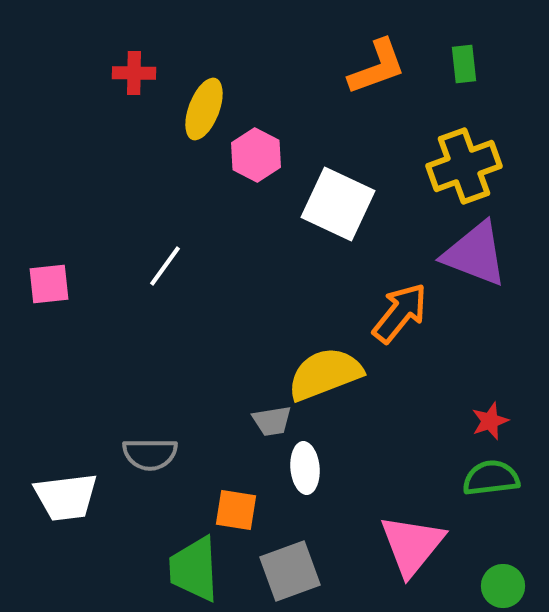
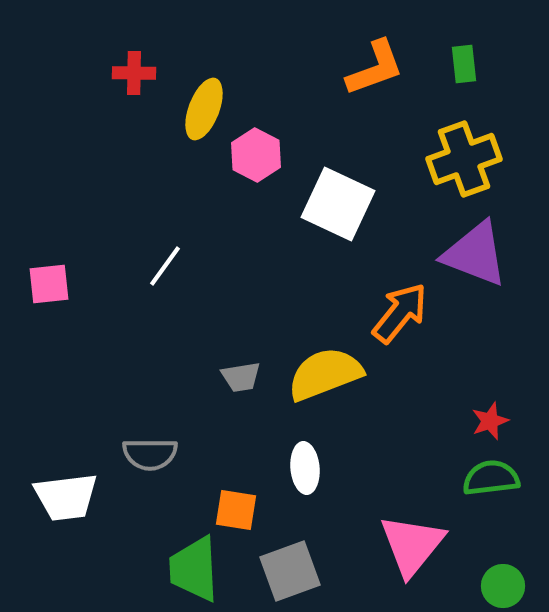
orange L-shape: moved 2 px left, 1 px down
yellow cross: moved 7 px up
gray trapezoid: moved 31 px left, 44 px up
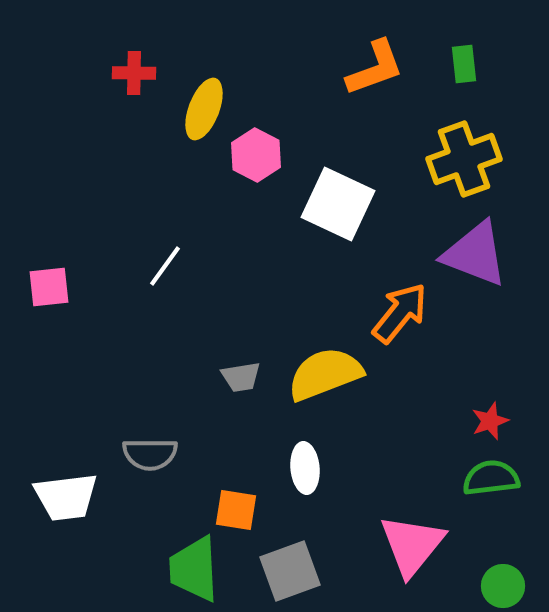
pink square: moved 3 px down
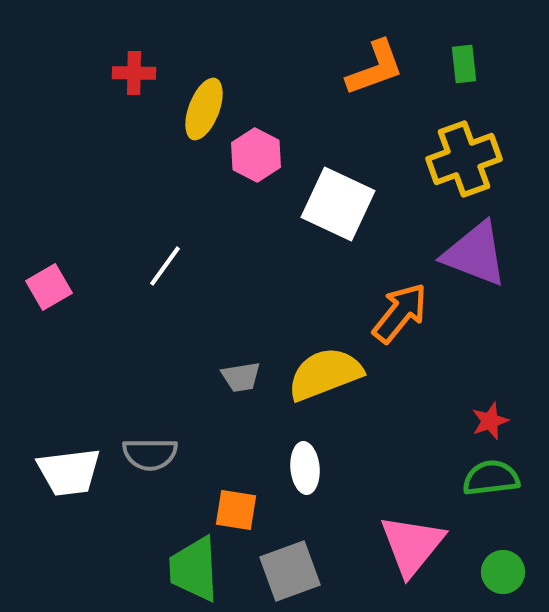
pink square: rotated 24 degrees counterclockwise
white trapezoid: moved 3 px right, 25 px up
green circle: moved 14 px up
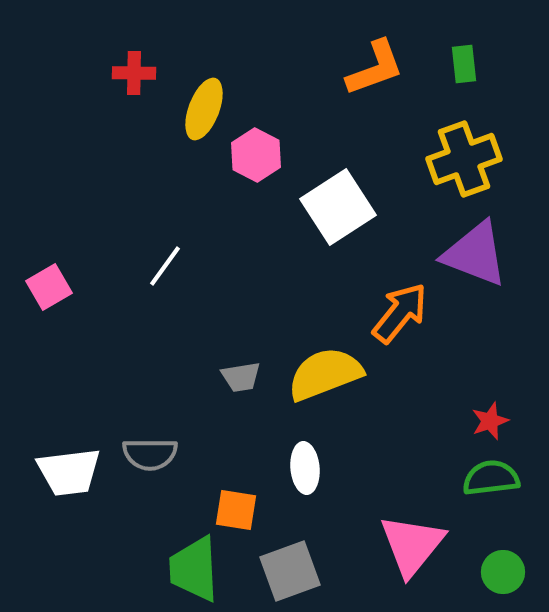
white square: moved 3 px down; rotated 32 degrees clockwise
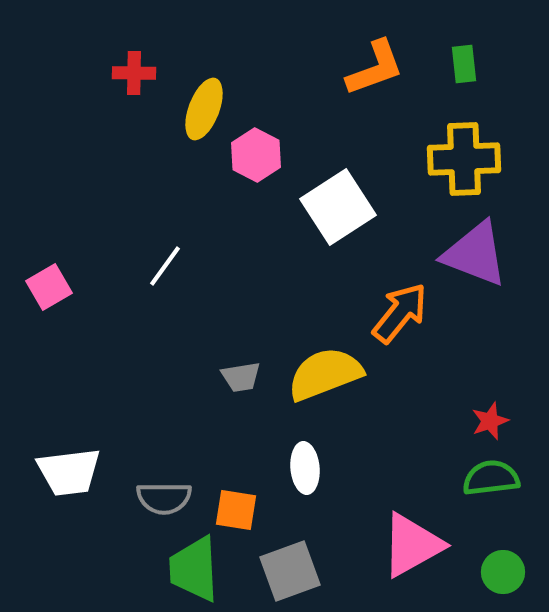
yellow cross: rotated 18 degrees clockwise
gray semicircle: moved 14 px right, 44 px down
pink triangle: rotated 22 degrees clockwise
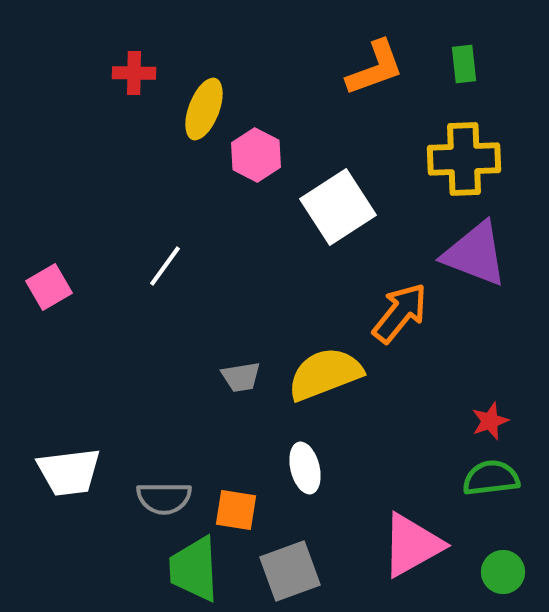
white ellipse: rotated 9 degrees counterclockwise
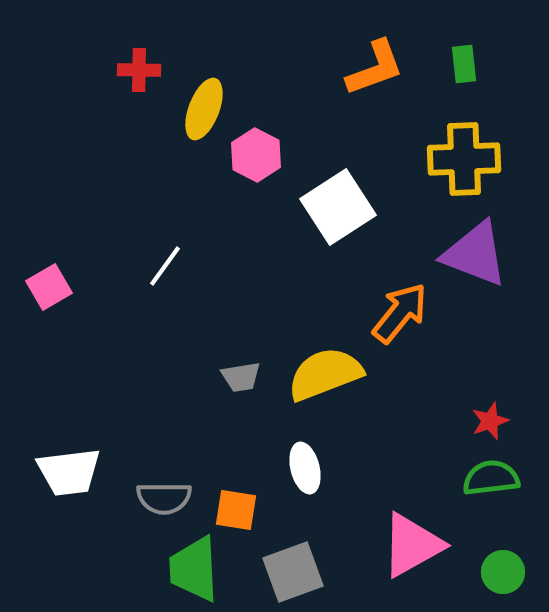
red cross: moved 5 px right, 3 px up
gray square: moved 3 px right, 1 px down
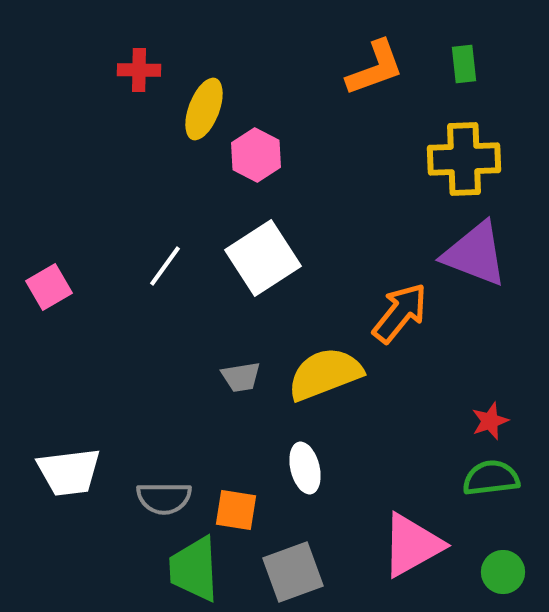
white square: moved 75 px left, 51 px down
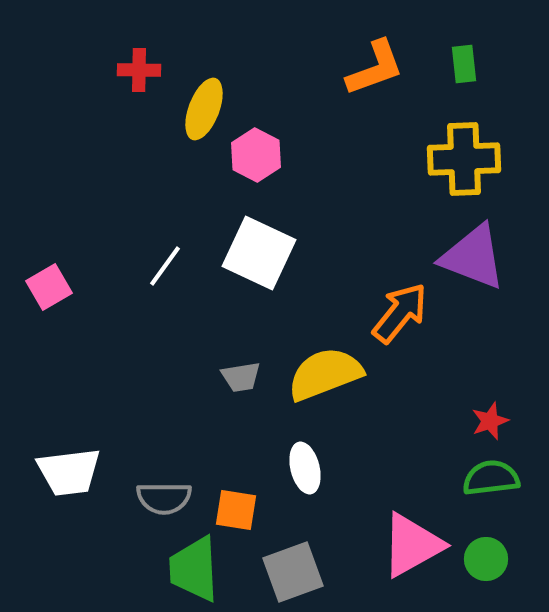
purple triangle: moved 2 px left, 3 px down
white square: moved 4 px left, 5 px up; rotated 32 degrees counterclockwise
green circle: moved 17 px left, 13 px up
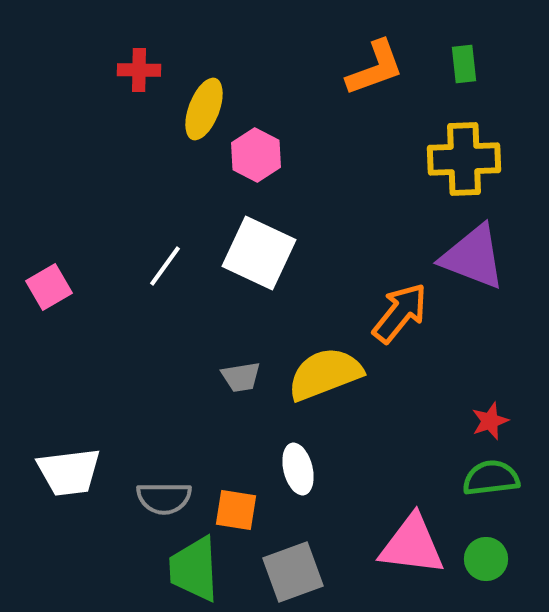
white ellipse: moved 7 px left, 1 px down
pink triangle: rotated 36 degrees clockwise
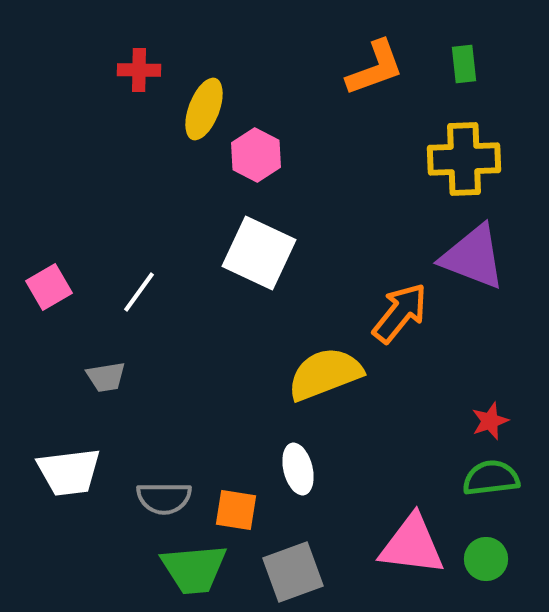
white line: moved 26 px left, 26 px down
gray trapezoid: moved 135 px left
green trapezoid: rotated 92 degrees counterclockwise
